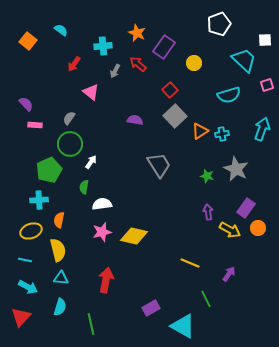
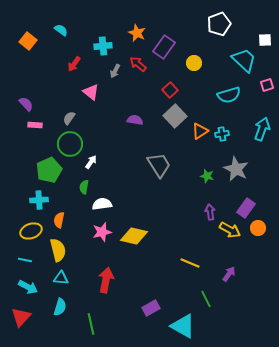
purple arrow at (208, 212): moved 2 px right
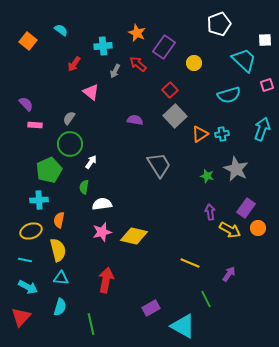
orange triangle at (200, 131): moved 3 px down
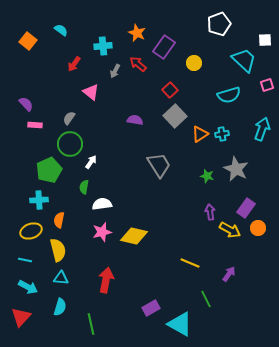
cyan triangle at (183, 326): moved 3 px left, 2 px up
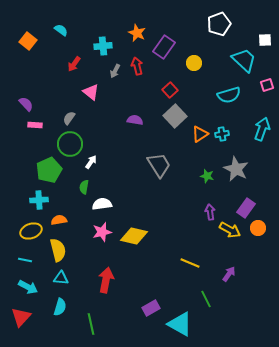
red arrow at (138, 64): moved 1 px left, 2 px down; rotated 36 degrees clockwise
orange semicircle at (59, 220): rotated 70 degrees clockwise
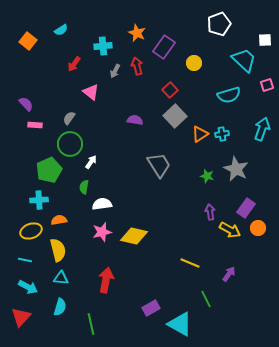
cyan semicircle at (61, 30): rotated 112 degrees clockwise
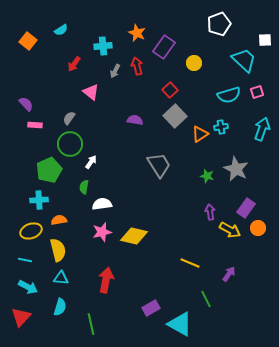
pink square at (267, 85): moved 10 px left, 7 px down
cyan cross at (222, 134): moved 1 px left, 7 px up
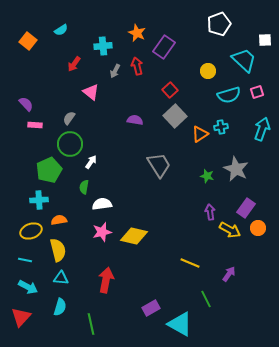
yellow circle at (194, 63): moved 14 px right, 8 px down
